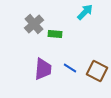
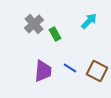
cyan arrow: moved 4 px right, 9 px down
green rectangle: rotated 56 degrees clockwise
purple trapezoid: moved 2 px down
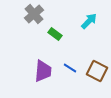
gray cross: moved 10 px up
green rectangle: rotated 24 degrees counterclockwise
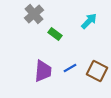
blue line: rotated 64 degrees counterclockwise
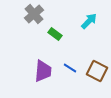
blue line: rotated 64 degrees clockwise
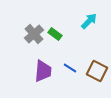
gray cross: moved 20 px down
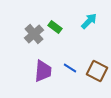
green rectangle: moved 7 px up
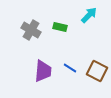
cyan arrow: moved 6 px up
green rectangle: moved 5 px right; rotated 24 degrees counterclockwise
gray cross: moved 3 px left, 4 px up; rotated 18 degrees counterclockwise
